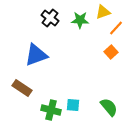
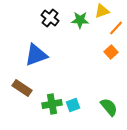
yellow triangle: moved 1 px left, 1 px up
cyan square: rotated 24 degrees counterclockwise
green cross: moved 1 px right, 6 px up; rotated 24 degrees counterclockwise
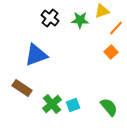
green cross: rotated 30 degrees counterclockwise
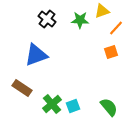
black cross: moved 3 px left, 1 px down
orange square: rotated 24 degrees clockwise
cyan square: moved 1 px down
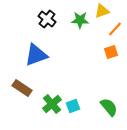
orange line: moved 1 px left, 1 px down
